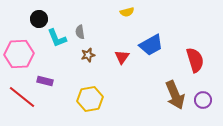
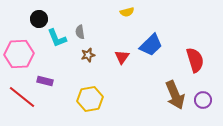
blue trapezoid: rotated 15 degrees counterclockwise
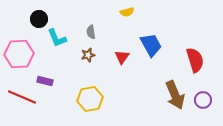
gray semicircle: moved 11 px right
blue trapezoid: rotated 75 degrees counterclockwise
red line: rotated 16 degrees counterclockwise
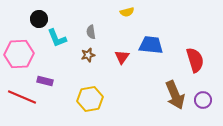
blue trapezoid: rotated 55 degrees counterclockwise
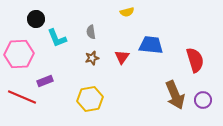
black circle: moved 3 px left
brown star: moved 4 px right, 3 px down
purple rectangle: rotated 35 degrees counterclockwise
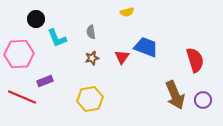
blue trapezoid: moved 5 px left, 2 px down; rotated 15 degrees clockwise
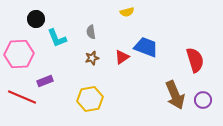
red triangle: rotated 21 degrees clockwise
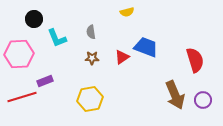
black circle: moved 2 px left
brown star: rotated 16 degrees clockwise
red line: rotated 40 degrees counterclockwise
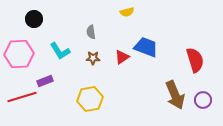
cyan L-shape: moved 3 px right, 13 px down; rotated 10 degrees counterclockwise
brown star: moved 1 px right
